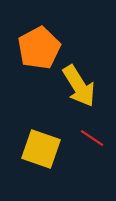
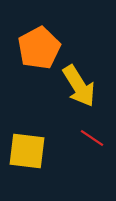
yellow square: moved 14 px left, 2 px down; rotated 12 degrees counterclockwise
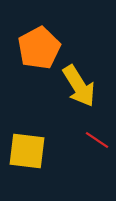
red line: moved 5 px right, 2 px down
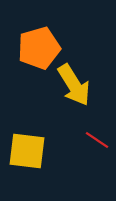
orange pentagon: rotated 12 degrees clockwise
yellow arrow: moved 5 px left, 1 px up
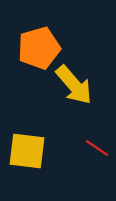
yellow arrow: rotated 9 degrees counterclockwise
red line: moved 8 px down
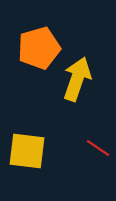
yellow arrow: moved 3 px right, 6 px up; rotated 120 degrees counterclockwise
red line: moved 1 px right
